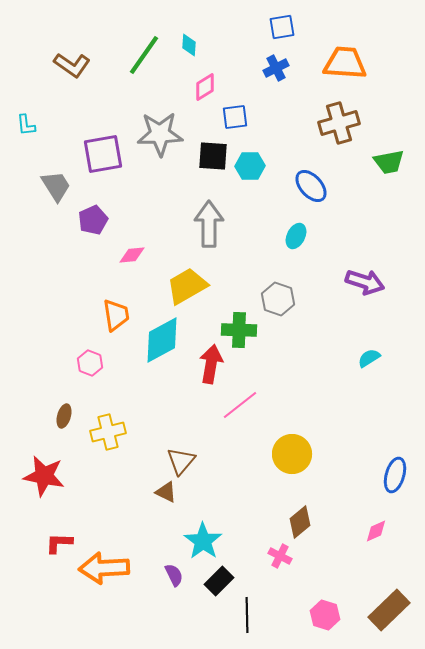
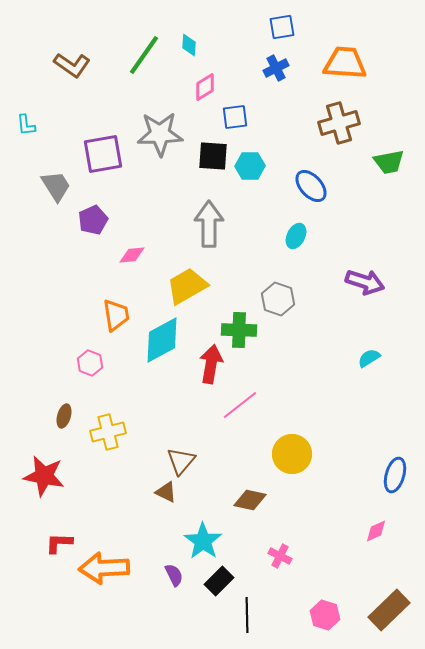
brown diamond at (300, 522): moved 50 px left, 22 px up; rotated 52 degrees clockwise
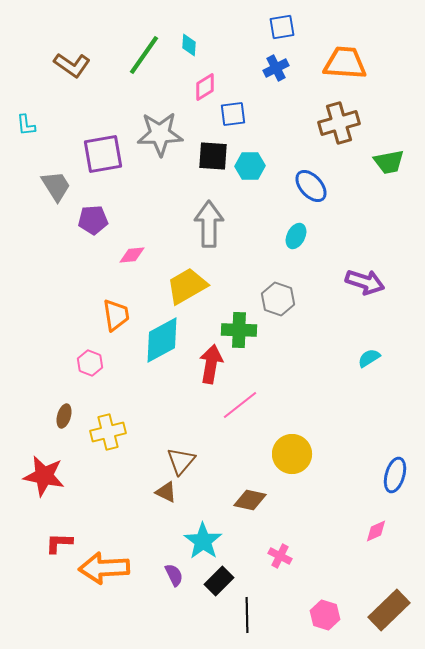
blue square at (235, 117): moved 2 px left, 3 px up
purple pentagon at (93, 220): rotated 20 degrees clockwise
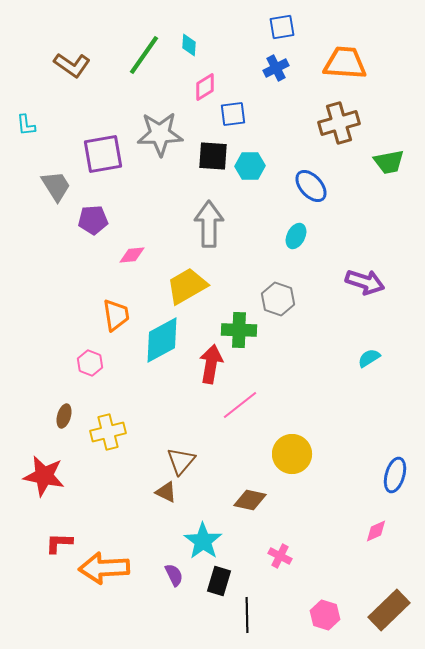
black rectangle at (219, 581): rotated 28 degrees counterclockwise
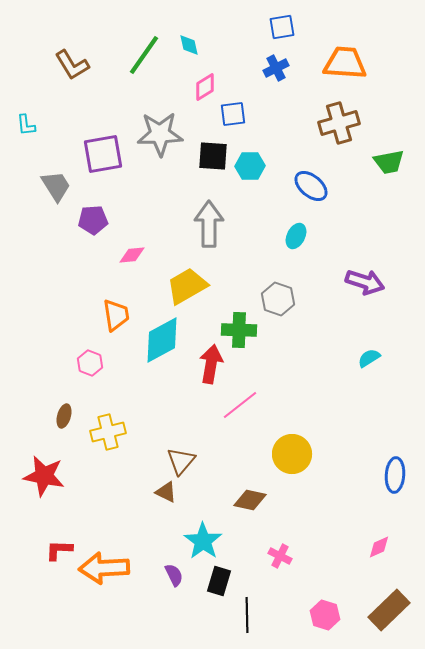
cyan diamond at (189, 45): rotated 15 degrees counterclockwise
brown L-shape at (72, 65): rotated 24 degrees clockwise
blue ellipse at (311, 186): rotated 8 degrees counterclockwise
blue ellipse at (395, 475): rotated 12 degrees counterclockwise
pink diamond at (376, 531): moved 3 px right, 16 px down
red L-shape at (59, 543): moved 7 px down
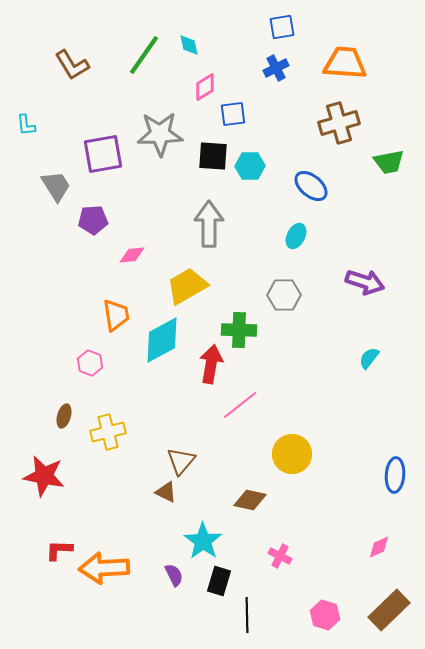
gray hexagon at (278, 299): moved 6 px right, 4 px up; rotated 20 degrees counterclockwise
cyan semicircle at (369, 358): rotated 20 degrees counterclockwise
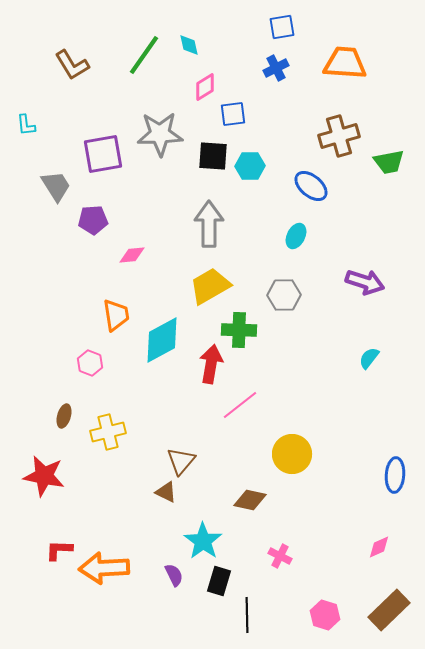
brown cross at (339, 123): moved 13 px down
yellow trapezoid at (187, 286): moved 23 px right
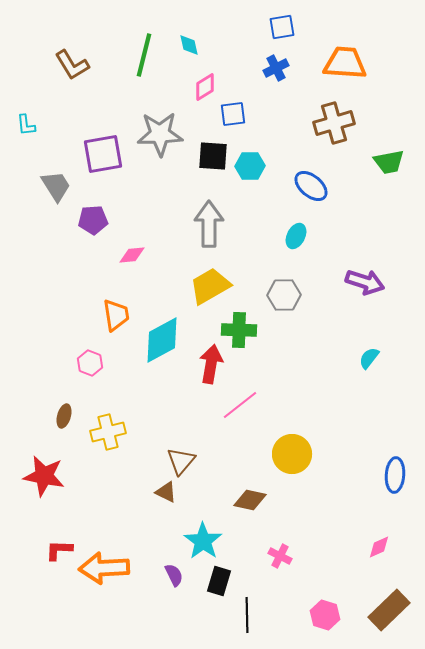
green line at (144, 55): rotated 21 degrees counterclockwise
brown cross at (339, 136): moved 5 px left, 13 px up
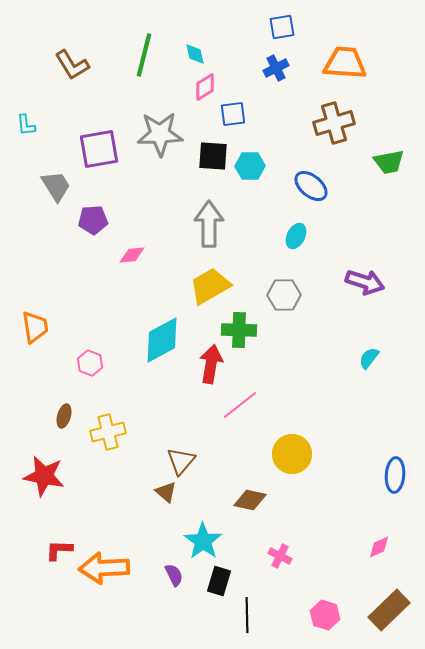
cyan diamond at (189, 45): moved 6 px right, 9 px down
purple square at (103, 154): moved 4 px left, 5 px up
orange trapezoid at (116, 315): moved 81 px left, 12 px down
brown triangle at (166, 492): rotated 15 degrees clockwise
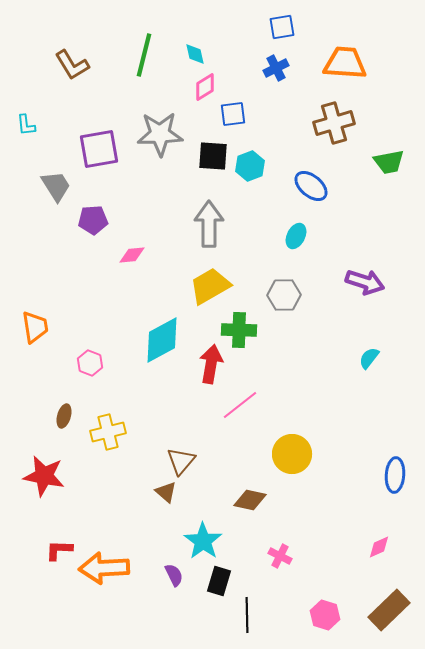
cyan hexagon at (250, 166): rotated 20 degrees counterclockwise
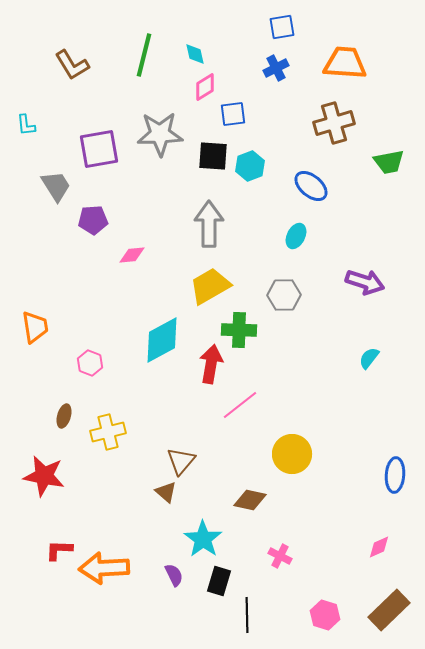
cyan star at (203, 541): moved 2 px up
